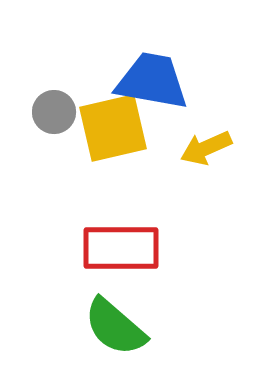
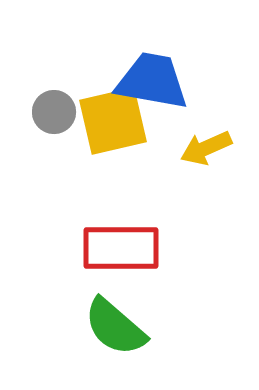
yellow square: moved 7 px up
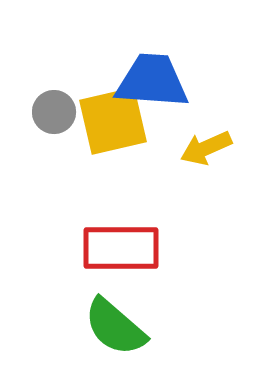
blue trapezoid: rotated 6 degrees counterclockwise
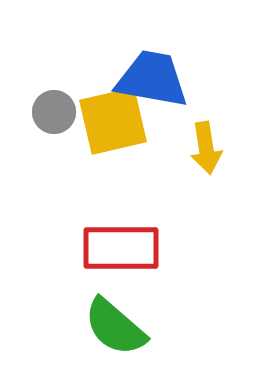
blue trapezoid: moved 2 px up; rotated 6 degrees clockwise
yellow arrow: rotated 75 degrees counterclockwise
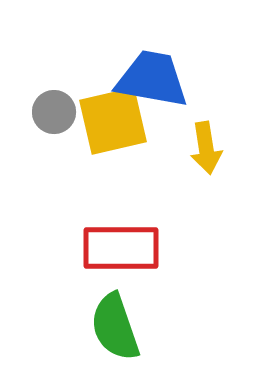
green semicircle: rotated 30 degrees clockwise
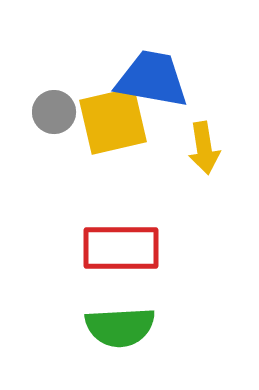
yellow arrow: moved 2 px left
green semicircle: moved 5 px right; rotated 74 degrees counterclockwise
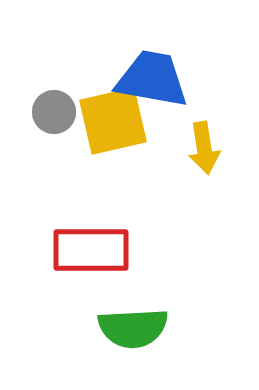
red rectangle: moved 30 px left, 2 px down
green semicircle: moved 13 px right, 1 px down
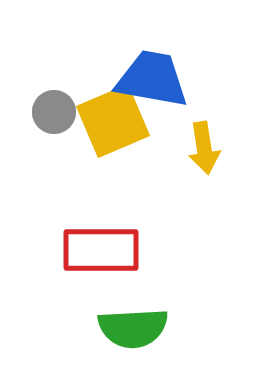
yellow square: rotated 10 degrees counterclockwise
red rectangle: moved 10 px right
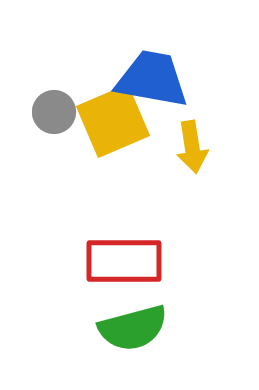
yellow arrow: moved 12 px left, 1 px up
red rectangle: moved 23 px right, 11 px down
green semicircle: rotated 12 degrees counterclockwise
